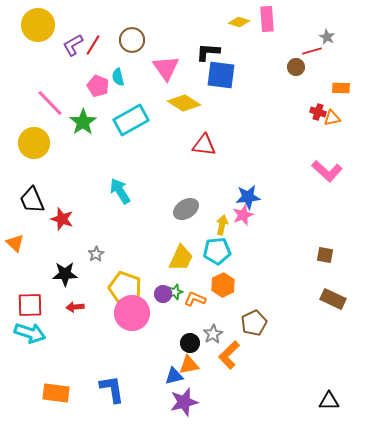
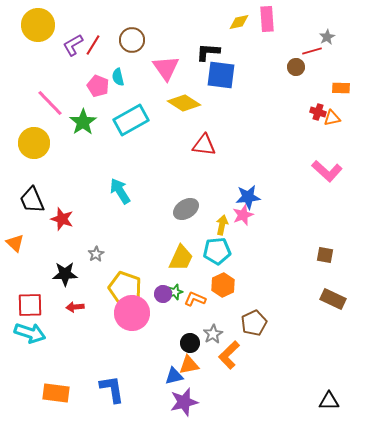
yellow diamond at (239, 22): rotated 30 degrees counterclockwise
gray star at (327, 37): rotated 14 degrees clockwise
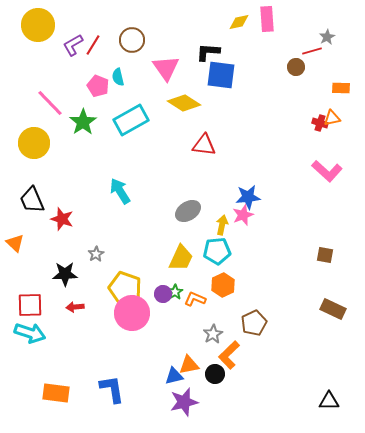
red cross at (318, 112): moved 2 px right, 11 px down
gray ellipse at (186, 209): moved 2 px right, 2 px down
green star at (175, 292): rotated 14 degrees counterclockwise
brown rectangle at (333, 299): moved 10 px down
black circle at (190, 343): moved 25 px right, 31 px down
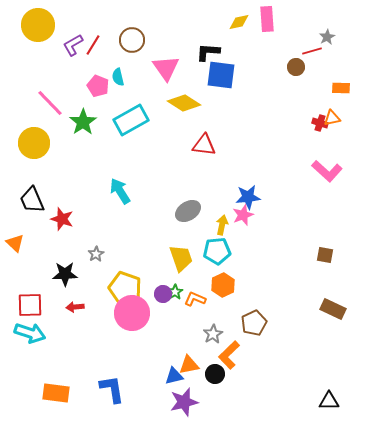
yellow trapezoid at (181, 258): rotated 44 degrees counterclockwise
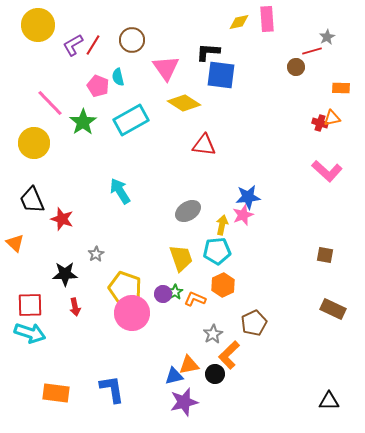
red arrow at (75, 307): rotated 96 degrees counterclockwise
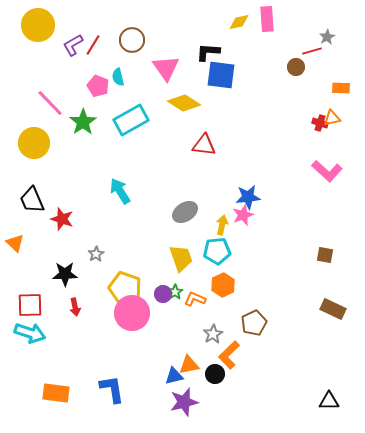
gray ellipse at (188, 211): moved 3 px left, 1 px down
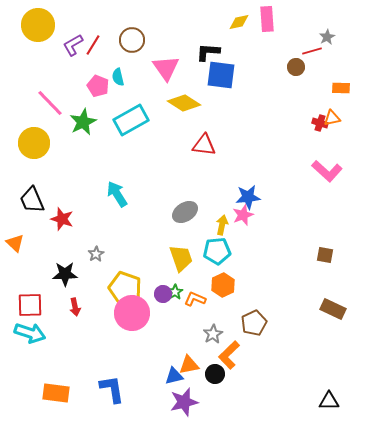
green star at (83, 122): rotated 8 degrees clockwise
cyan arrow at (120, 191): moved 3 px left, 3 px down
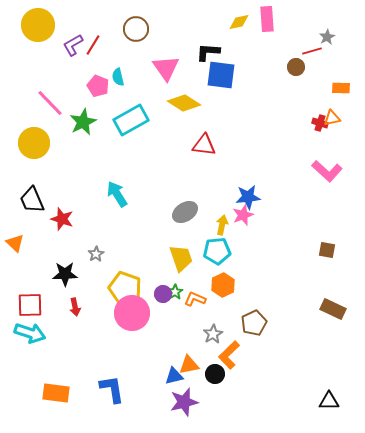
brown circle at (132, 40): moved 4 px right, 11 px up
brown square at (325, 255): moved 2 px right, 5 px up
